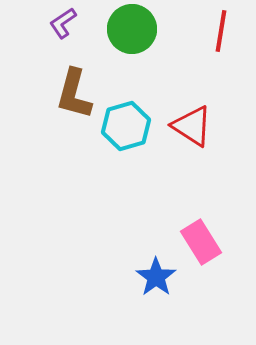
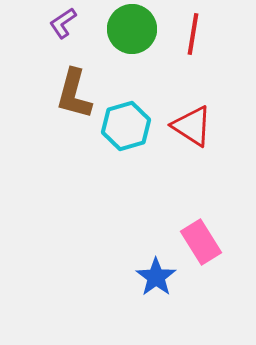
red line: moved 28 px left, 3 px down
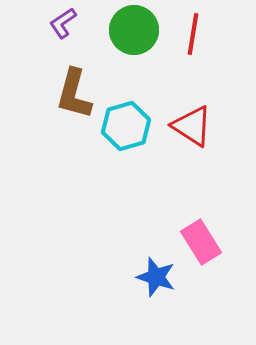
green circle: moved 2 px right, 1 px down
blue star: rotated 18 degrees counterclockwise
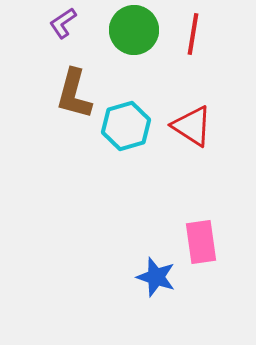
pink rectangle: rotated 24 degrees clockwise
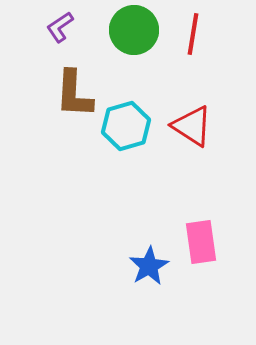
purple L-shape: moved 3 px left, 4 px down
brown L-shape: rotated 12 degrees counterclockwise
blue star: moved 7 px left, 11 px up; rotated 24 degrees clockwise
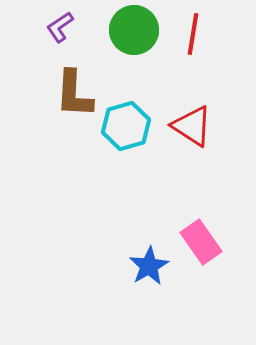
pink rectangle: rotated 27 degrees counterclockwise
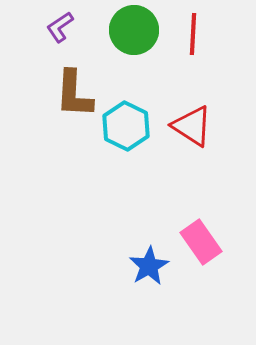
red line: rotated 6 degrees counterclockwise
cyan hexagon: rotated 18 degrees counterclockwise
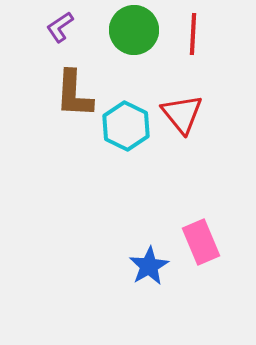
red triangle: moved 10 px left, 12 px up; rotated 18 degrees clockwise
pink rectangle: rotated 12 degrees clockwise
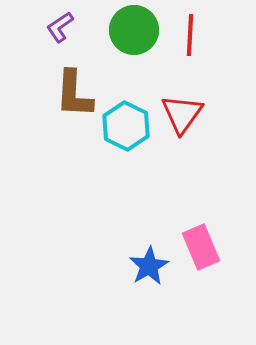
red line: moved 3 px left, 1 px down
red triangle: rotated 15 degrees clockwise
pink rectangle: moved 5 px down
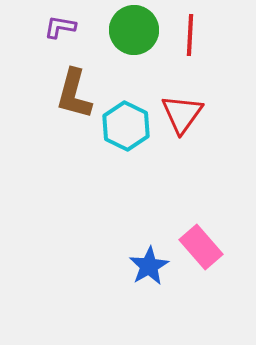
purple L-shape: rotated 44 degrees clockwise
brown L-shape: rotated 12 degrees clockwise
pink rectangle: rotated 18 degrees counterclockwise
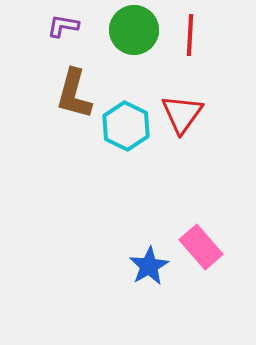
purple L-shape: moved 3 px right, 1 px up
